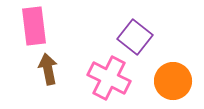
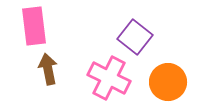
orange circle: moved 5 px left, 1 px down
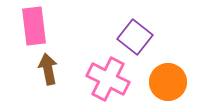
pink cross: moved 1 px left, 1 px down
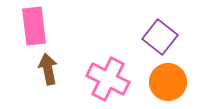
purple square: moved 25 px right
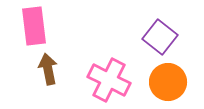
pink cross: moved 1 px right, 1 px down
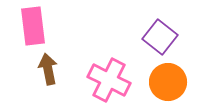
pink rectangle: moved 1 px left
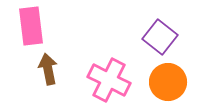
pink rectangle: moved 2 px left
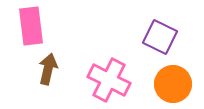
purple square: rotated 12 degrees counterclockwise
brown arrow: rotated 24 degrees clockwise
orange circle: moved 5 px right, 2 px down
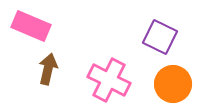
pink rectangle: rotated 60 degrees counterclockwise
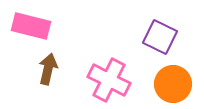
pink rectangle: rotated 9 degrees counterclockwise
